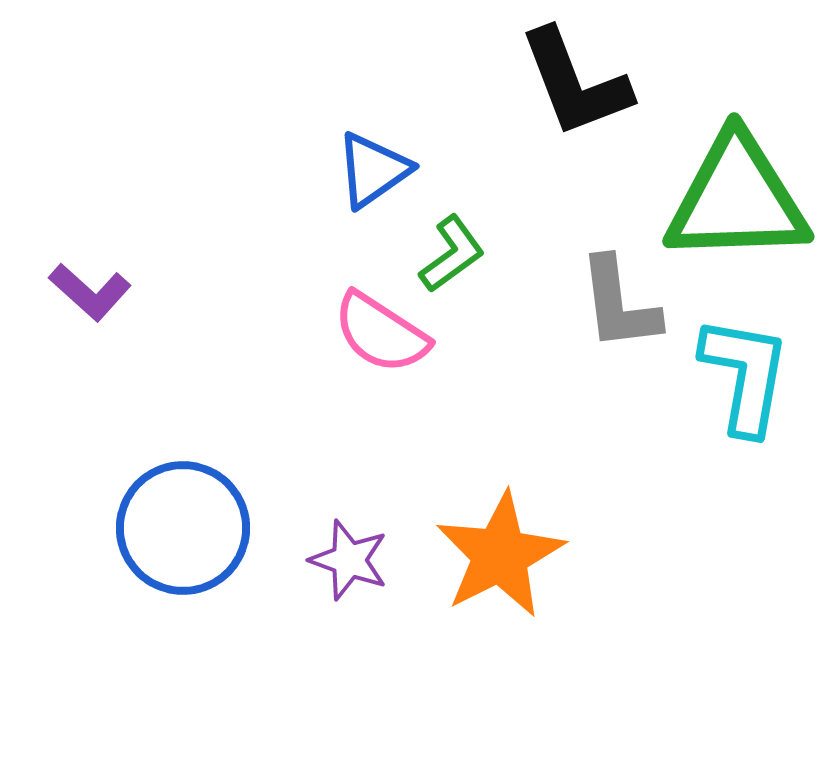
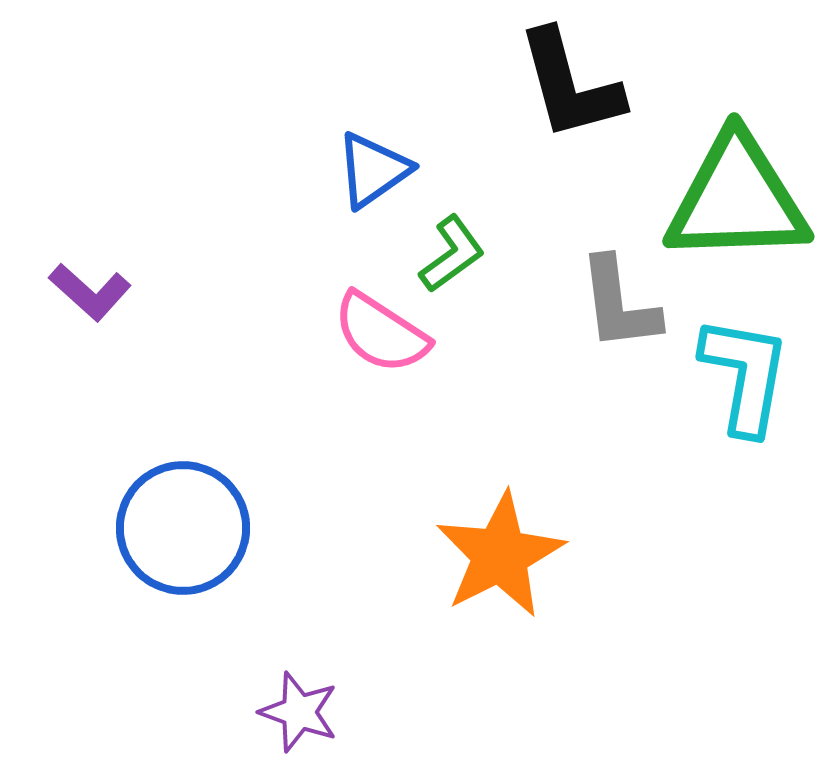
black L-shape: moved 5 px left, 2 px down; rotated 6 degrees clockwise
purple star: moved 50 px left, 152 px down
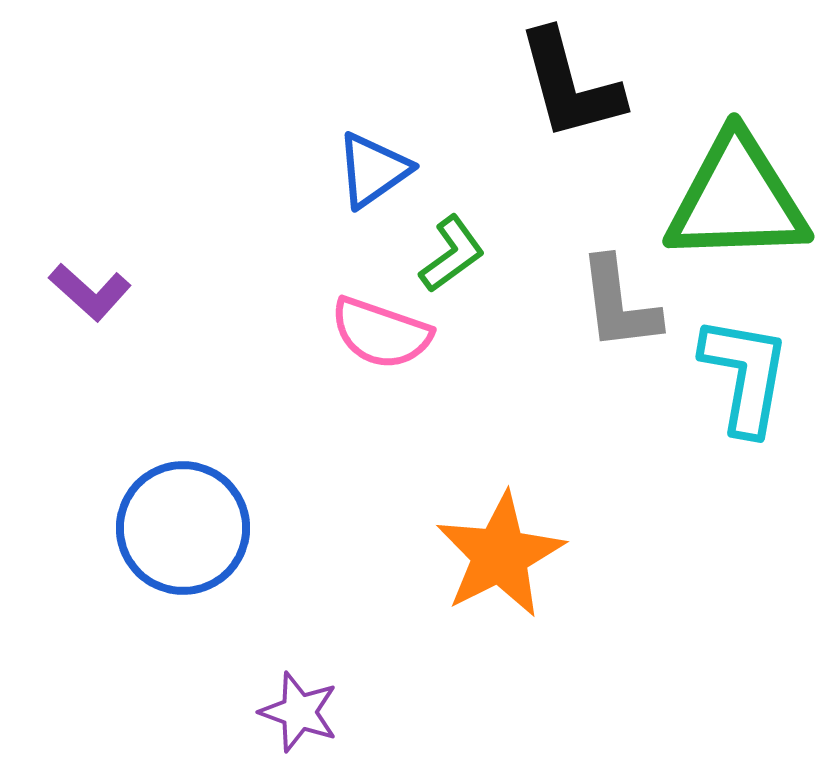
pink semicircle: rotated 14 degrees counterclockwise
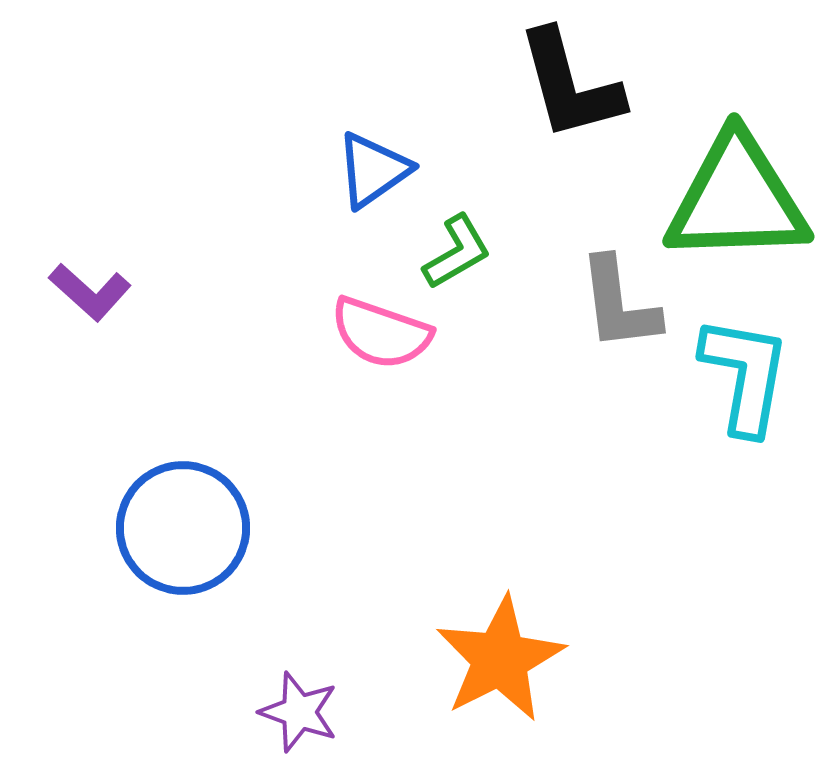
green L-shape: moved 5 px right, 2 px up; rotated 6 degrees clockwise
orange star: moved 104 px down
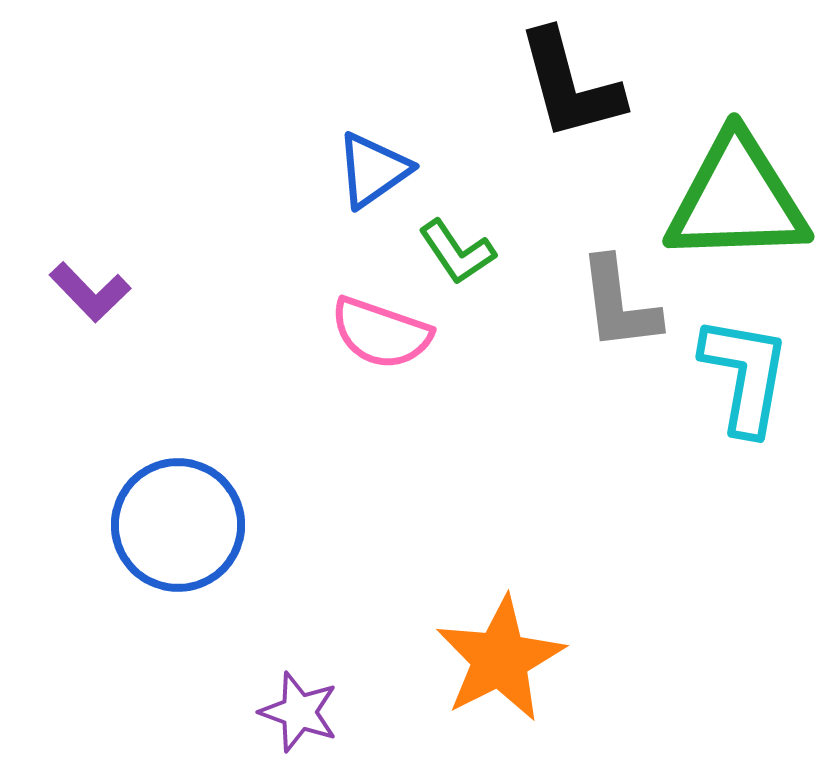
green L-shape: rotated 86 degrees clockwise
purple L-shape: rotated 4 degrees clockwise
blue circle: moved 5 px left, 3 px up
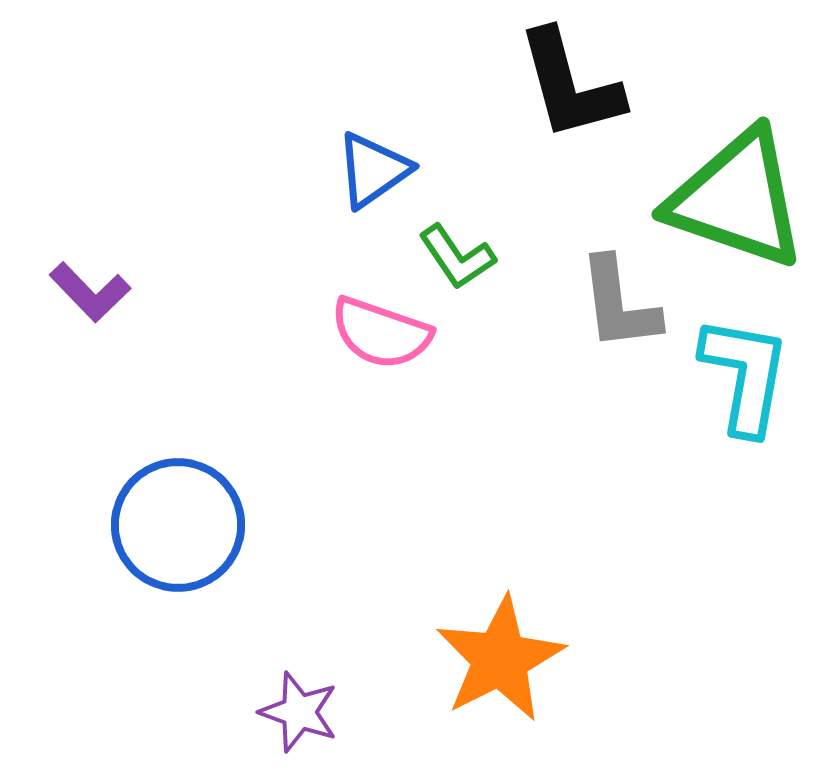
green triangle: rotated 21 degrees clockwise
green L-shape: moved 5 px down
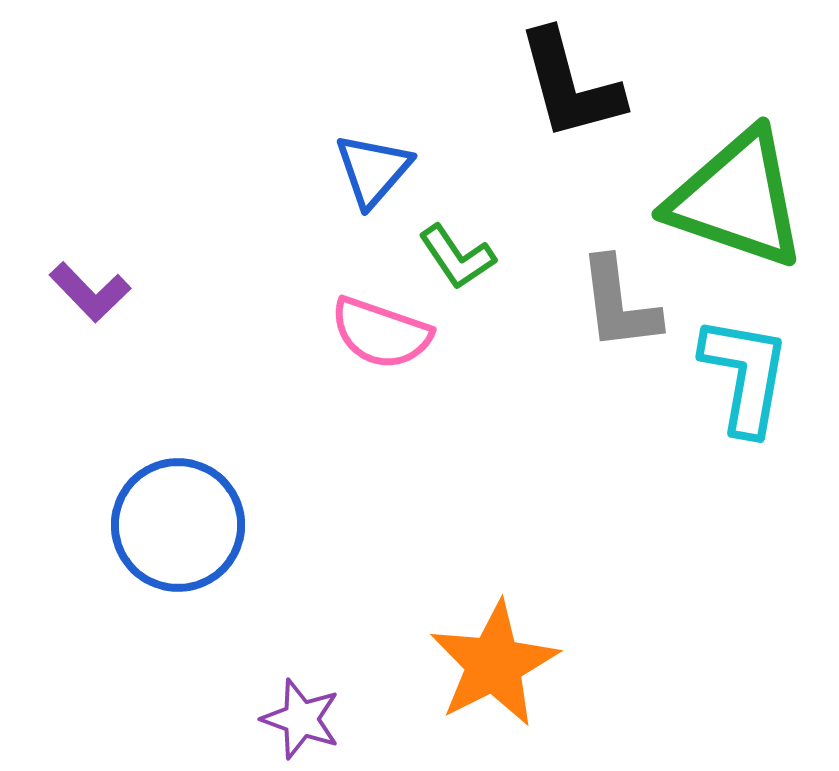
blue triangle: rotated 14 degrees counterclockwise
orange star: moved 6 px left, 5 px down
purple star: moved 2 px right, 7 px down
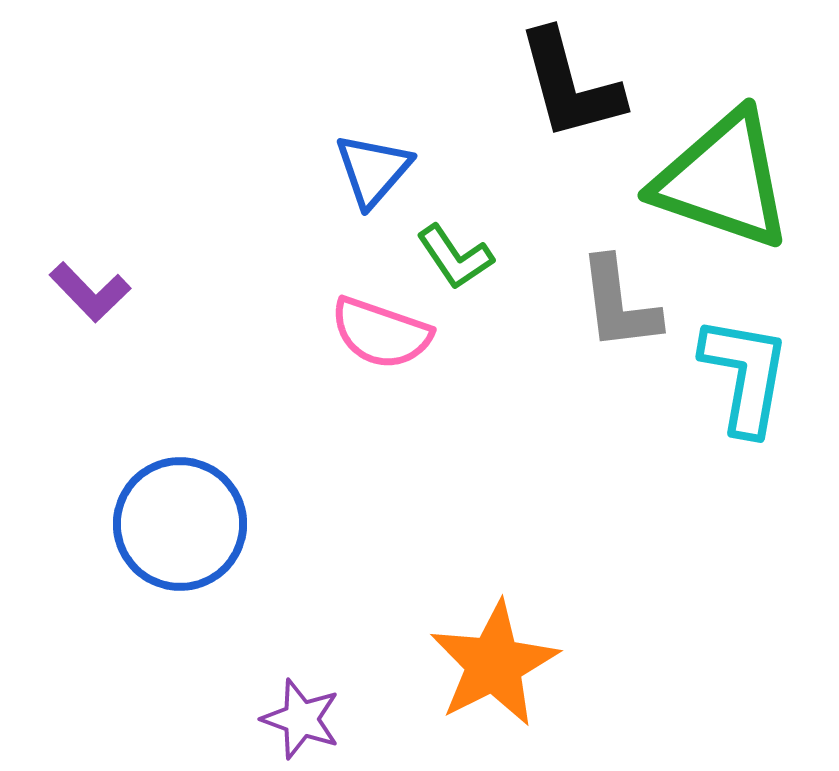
green triangle: moved 14 px left, 19 px up
green L-shape: moved 2 px left
blue circle: moved 2 px right, 1 px up
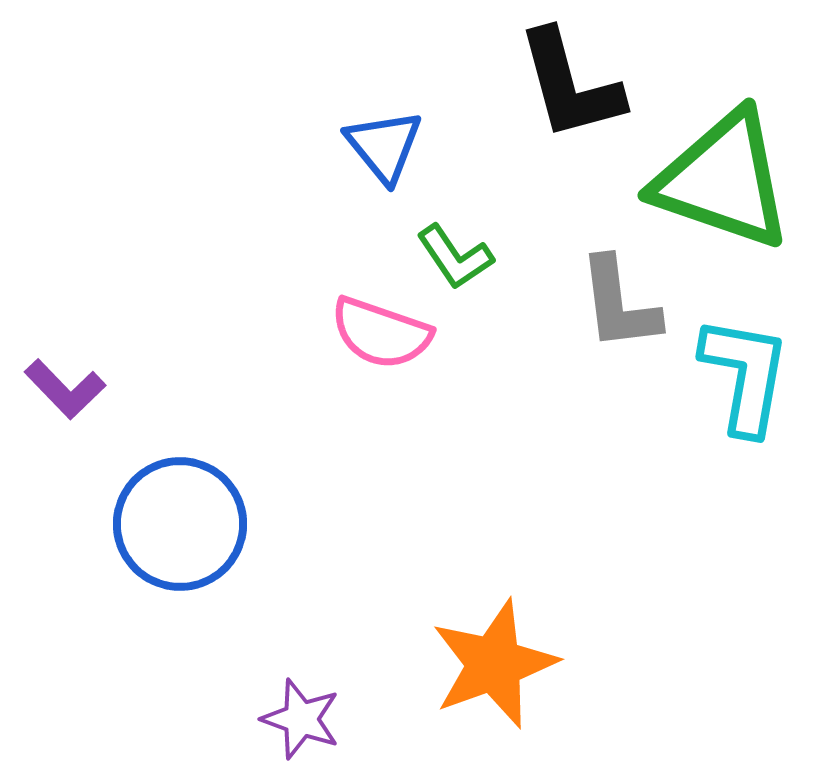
blue triangle: moved 11 px right, 24 px up; rotated 20 degrees counterclockwise
purple L-shape: moved 25 px left, 97 px down
orange star: rotated 7 degrees clockwise
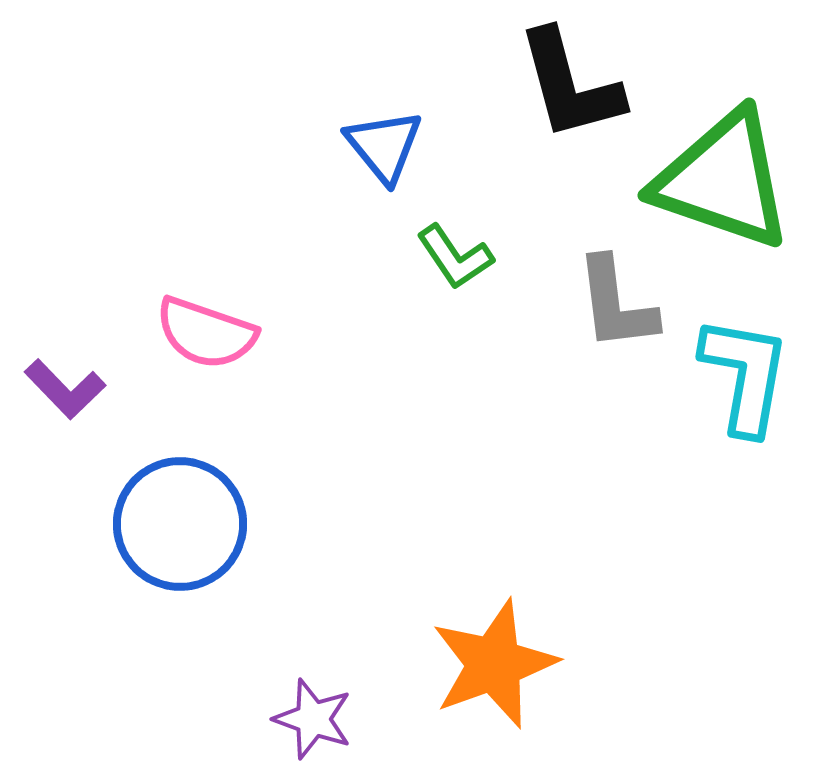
gray L-shape: moved 3 px left
pink semicircle: moved 175 px left
purple star: moved 12 px right
